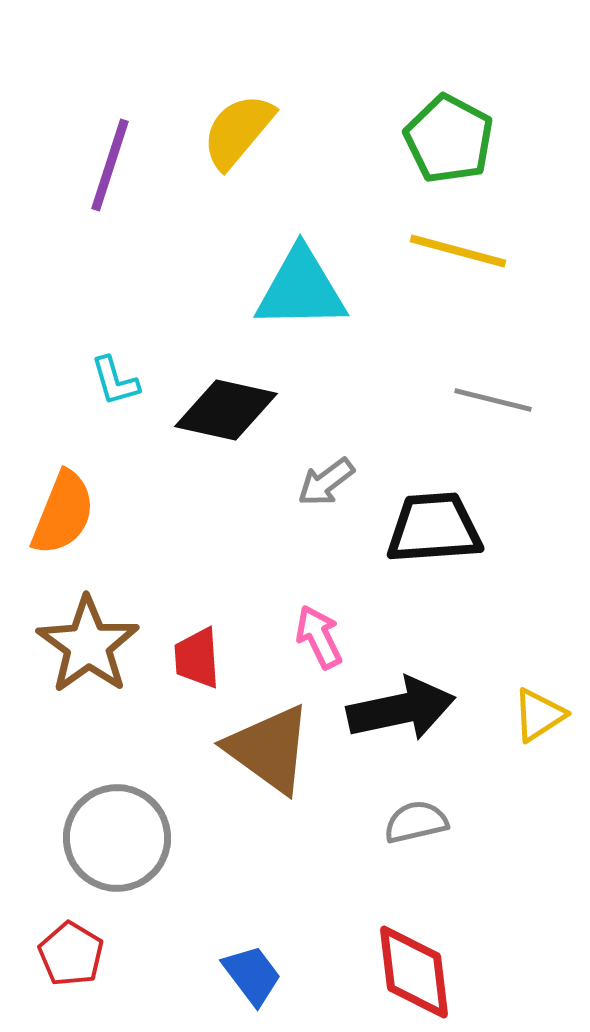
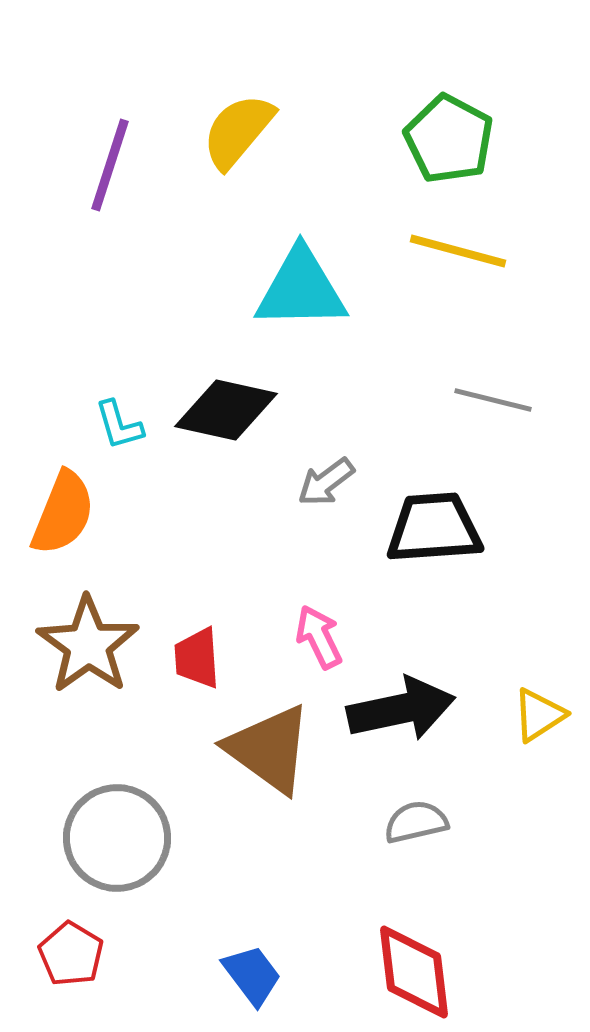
cyan L-shape: moved 4 px right, 44 px down
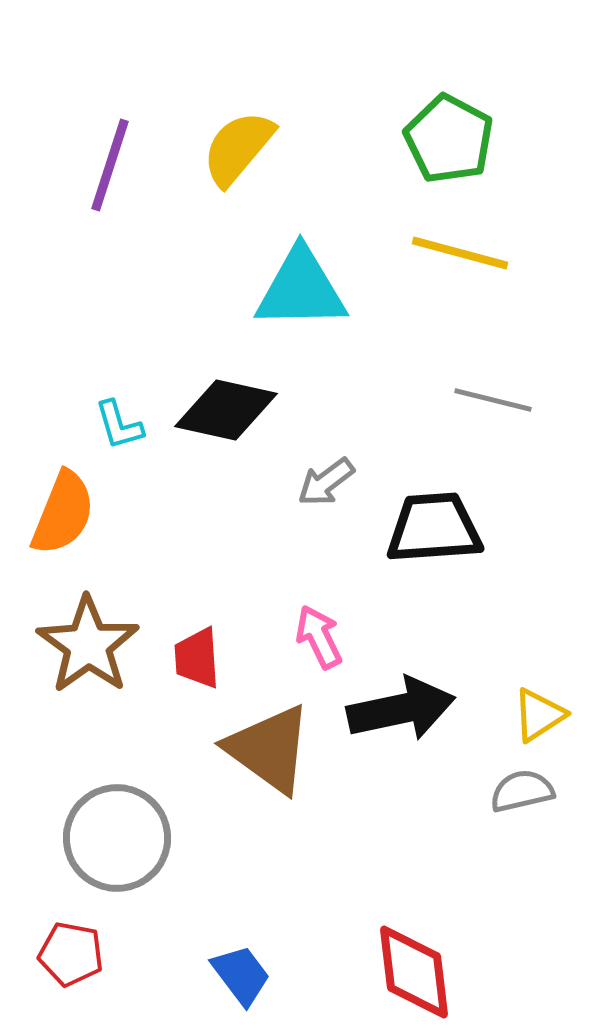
yellow semicircle: moved 17 px down
yellow line: moved 2 px right, 2 px down
gray semicircle: moved 106 px right, 31 px up
red pentagon: rotated 20 degrees counterclockwise
blue trapezoid: moved 11 px left
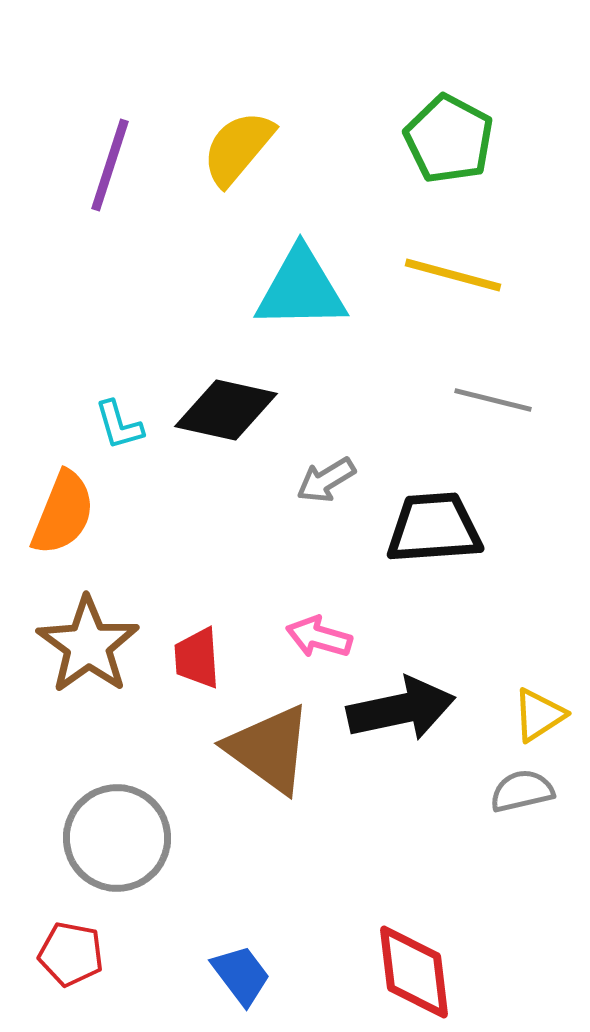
yellow line: moved 7 px left, 22 px down
gray arrow: moved 2 px up; rotated 6 degrees clockwise
pink arrow: rotated 48 degrees counterclockwise
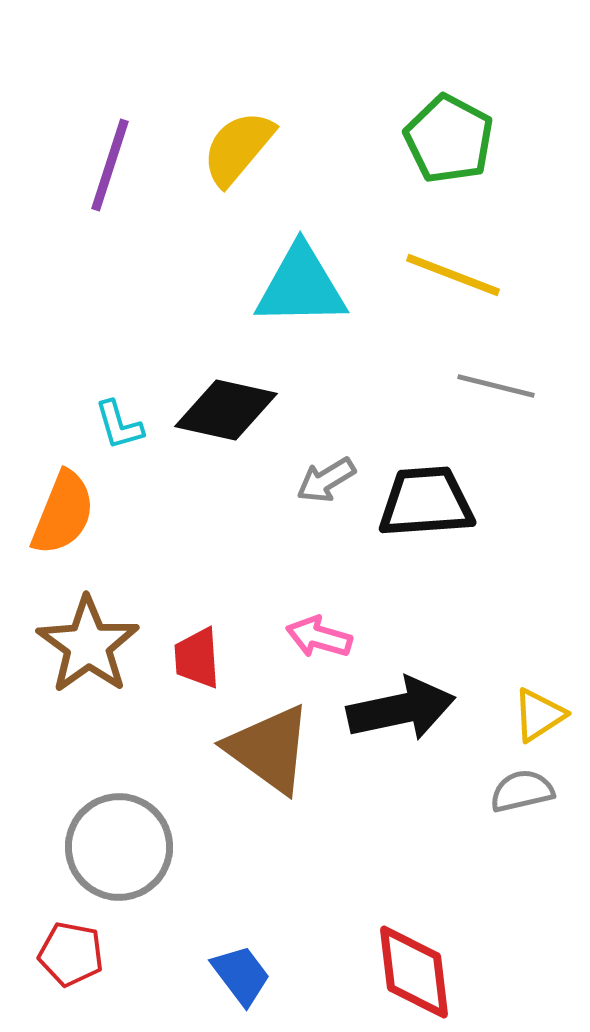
yellow line: rotated 6 degrees clockwise
cyan triangle: moved 3 px up
gray line: moved 3 px right, 14 px up
black trapezoid: moved 8 px left, 26 px up
gray circle: moved 2 px right, 9 px down
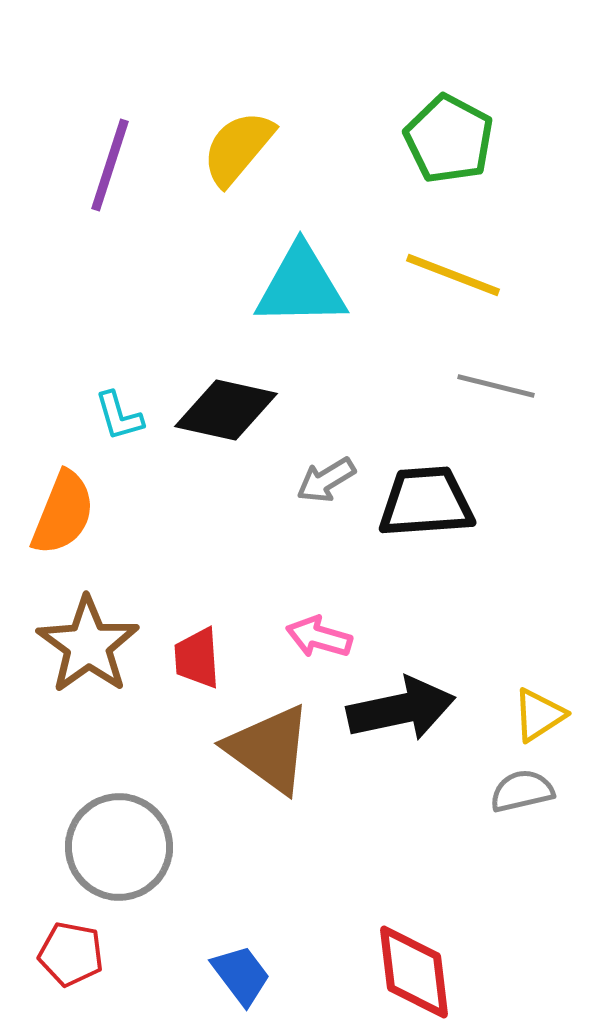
cyan L-shape: moved 9 px up
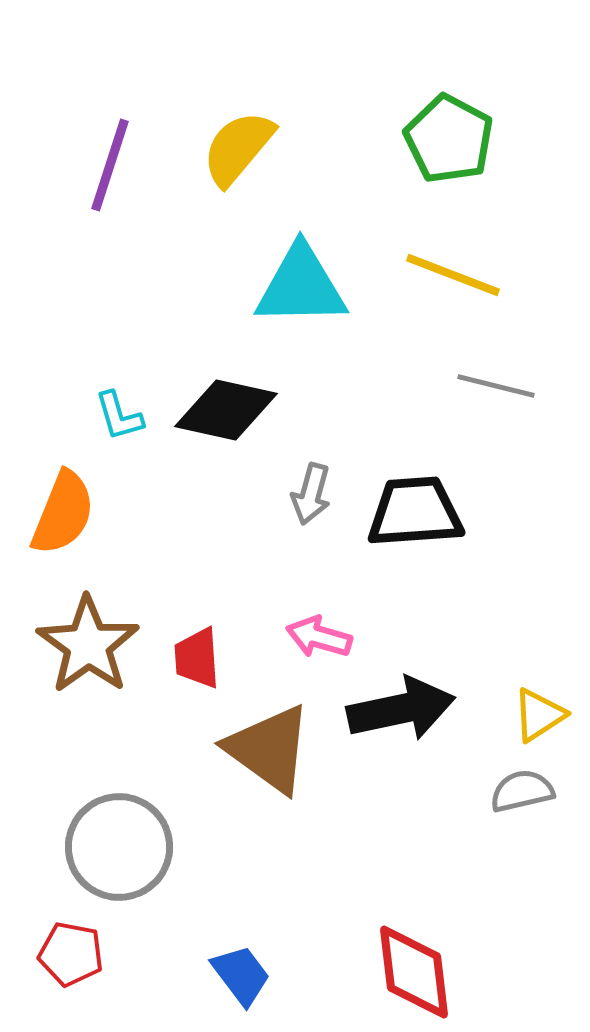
gray arrow: moved 15 px left, 14 px down; rotated 44 degrees counterclockwise
black trapezoid: moved 11 px left, 10 px down
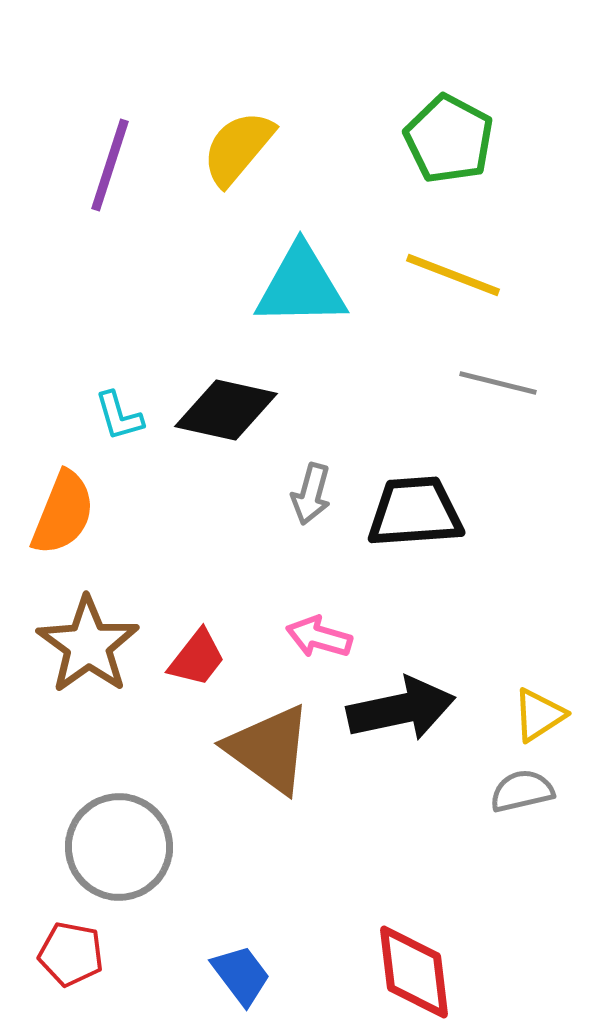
gray line: moved 2 px right, 3 px up
red trapezoid: rotated 138 degrees counterclockwise
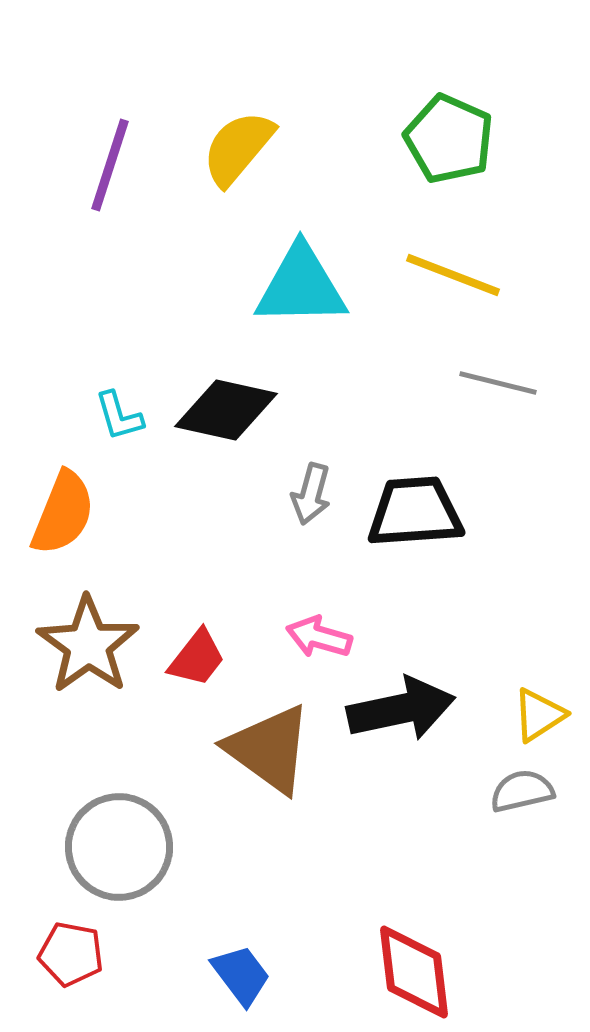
green pentagon: rotated 4 degrees counterclockwise
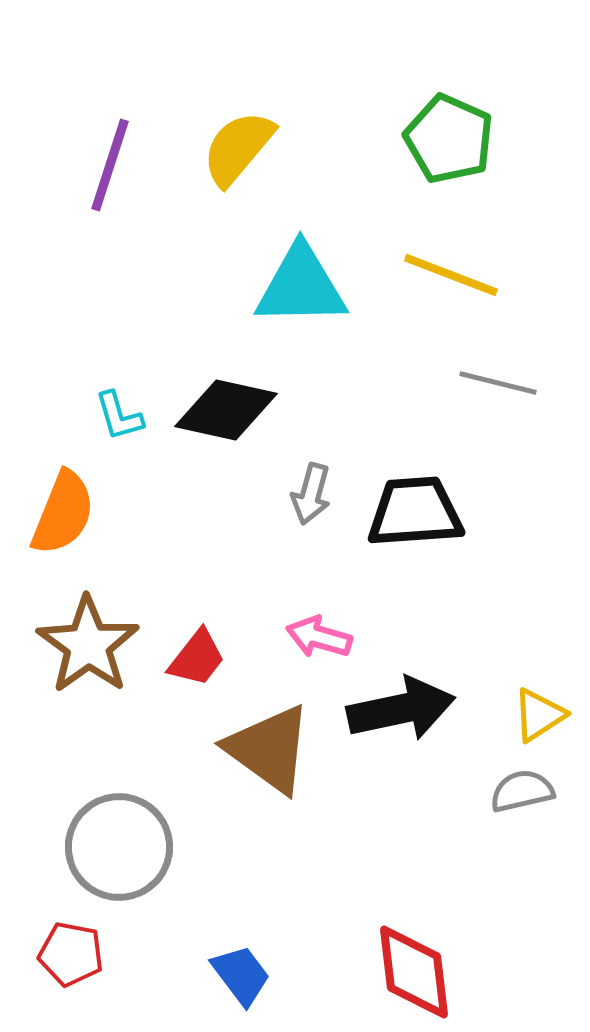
yellow line: moved 2 px left
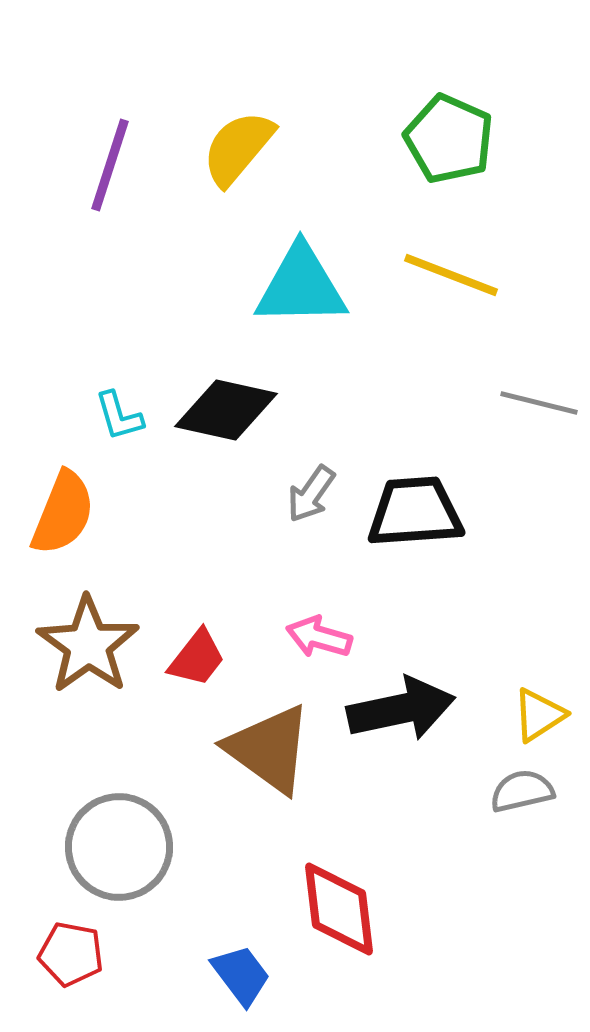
gray line: moved 41 px right, 20 px down
gray arrow: rotated 20 degrees clockwise
red diamond: moved 75 px left, 63 px up
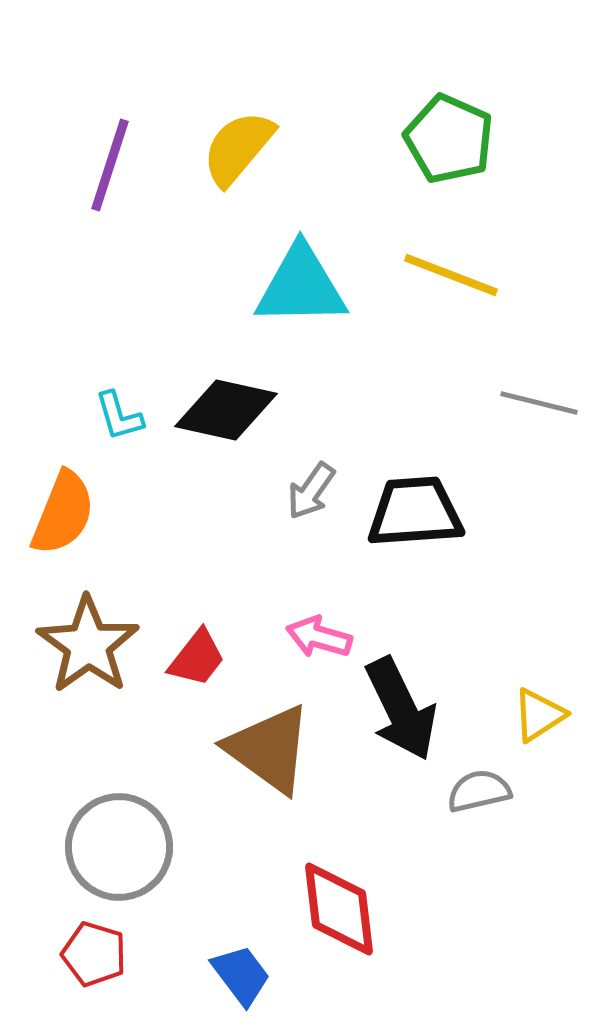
gray arrow: moved 3 px up
black arrow: rotated 76 degrees clockwise
gray semicircle: moved 43 px left
red pentagon: moved 23 px right; rotated 6 degrees clockwise
